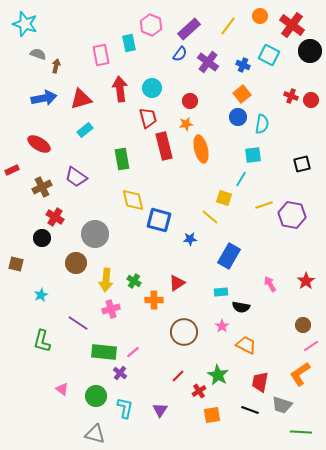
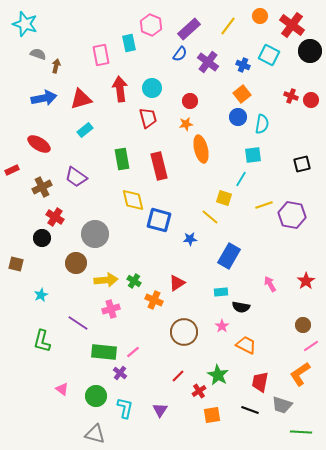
red rectangle at (164, 146): moved 5 px left, 20 px down
yellow arrow at (106, 280): rotated 100 degrees counterclockwise
orange cross at (154, 300): rotated 24 degrees clockwise
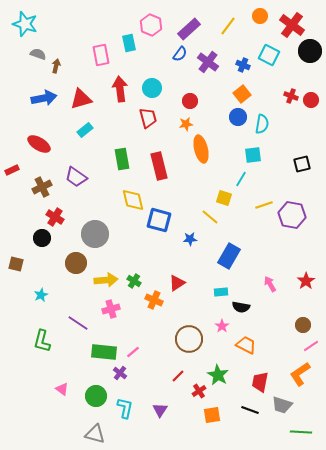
brown circle at (184, 332): moved 5 px right, 7 px down
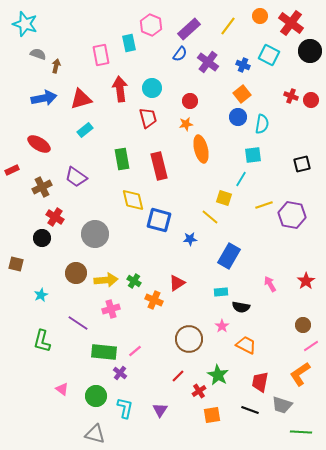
red cross at (292, 25): moved 1 px left, 2 px up
brown circle at (76, 263): moved 10 px down
pink line at (133, 352): moved 2 px right, 1 px up
